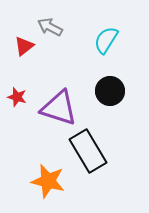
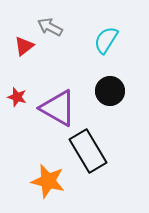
purple triangle: moved 1 px left; rotated 12 degrees clockwise
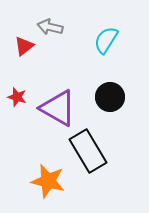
gray arrow: rotated 15 degrees counterclockwise
black circle: moved 6 px down
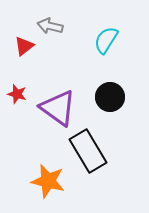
gray arrow: moved 1 px up
red star: moved 3 px up
purple triangle: rotated 6 degrees clockwise
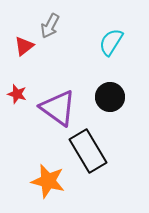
gray arrow: rotated 75 degrees counterclockwise
cyan semicircle: moved 5 px right, 2 px down
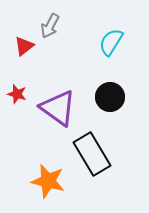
black rectangle: moved 4 px right, 3 px down
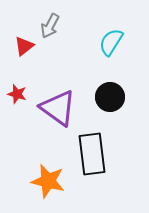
black rectangle: rotated 24 degrees clockwise
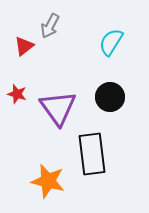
purple triangle: rotated 18 degrees clockwise
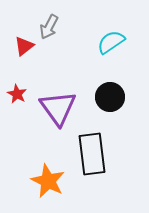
gray arrow: moved 1 px left, 1 px down
cyan semicircle: rotated 24 degrees clockwise
red star: rotated 12 degrees clockwise
orange star: rotated 12 degrees clockwise
